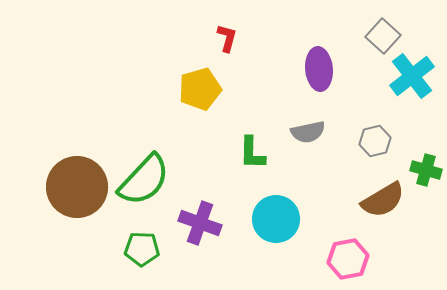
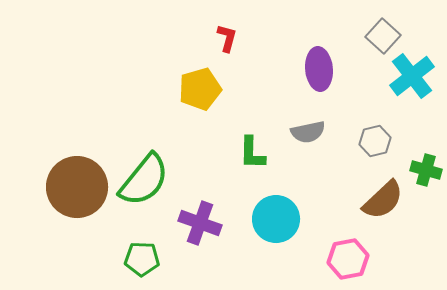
green semicircle: rotated 4 degrees counterclockwise
brown semicircle: rotated 12 degrees counterclockwise
green pentagon: moved 10 px down
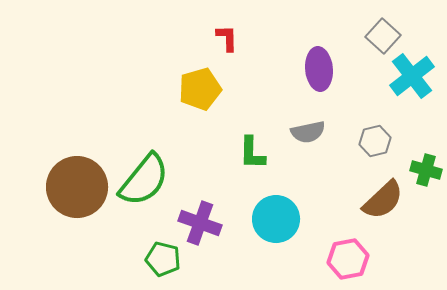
red L-shape: rotated 16 degrees counterclockwise
green pentagon: moved 21 px right; rotated 12 degrees clockwise
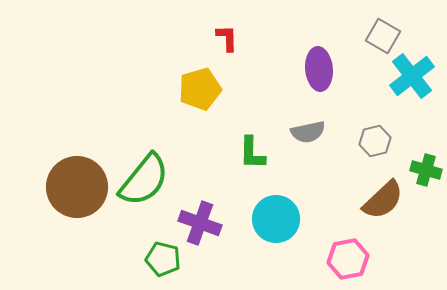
gray square: rotated 12 degrees counterclockwise
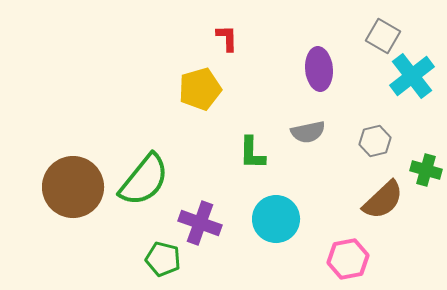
brown circle: moved 4 px left
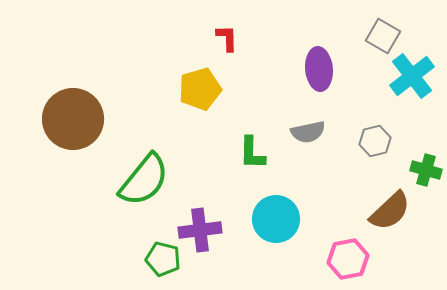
brown circle: moved 68 px up
brown semicircle: moved 7 px right, 11 px down
purple cross: moved 7 px down; rotated 27 degrees counterclockwise
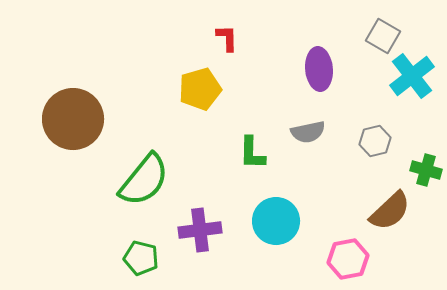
cyan circle: moved 2 px down
green pentagon: moved 22 px left, 1 px up
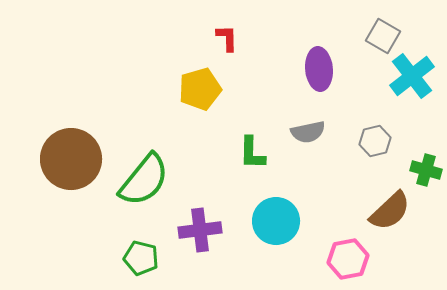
brown circle: moved 2 px left, 40 px down
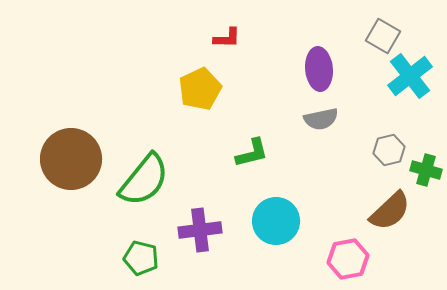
red L-shape: rotated 92 degrees clockwise
cyan cross: moved 2 px left
yellow pentagon: rotated 9 degrees counterclockwise
gray semicircle: moved 13 px right, 13 px up
gray hexagon: moved 14 px right, 9 px down
green L-shape: rotated 105 degrees counterclockwise
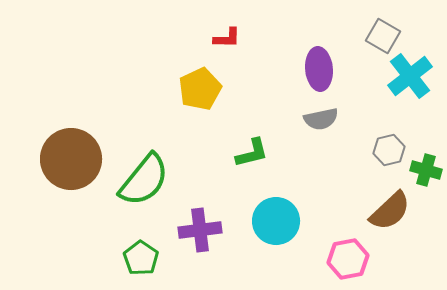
green pentagon: rotated 20 degrees clockwise
